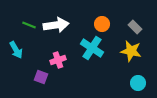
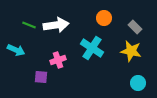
orange circle: moved 2 px right, 6 px up
cyan arrow: rotated 36 degrees counterclockwise
purple square: rotated 16 degrees counterclockwise
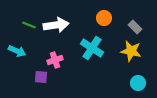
cyan arrow: moved 1 px right, 1 px down
pink cross: moved 3 px left
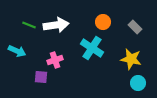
orange circle: moved 1 px left, 4 px down
yellow star: moved 8 px down
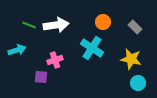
cyan arrow: moved 1 px up; rotated 42 degrees counterclockwise
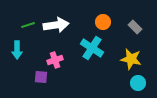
green line: moved 1 px left; rotated 40 degrees counterclockwise
cyan arrow: rotated 108 degrees clockwise
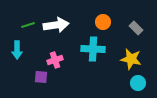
gray rectangle: moved 1 px right, 1 px down
cyan cross: moved 1 px right, 1 px down; rotated 30 degrees counterclockwise
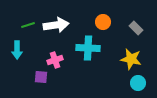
cyan cross: moved 5 px left, 1 px up
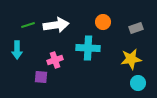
gray rectangle: rotated 64 degrees counterclockwise
yellow star: rotated 20 degrees counterclockwise
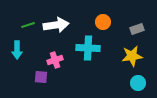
gray rectangle: moved 1 px right, 1 px down
yellow star: moved 1 px right, 3 px up
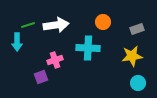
cyan arrow: moved 8 px up
purple square: rotated 24 degrees counterclockwise
